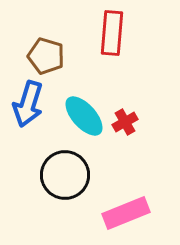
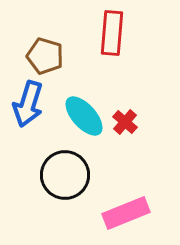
brown pentagon: moved 1 px left
red cross: rotated 20 degrees counterclockwise
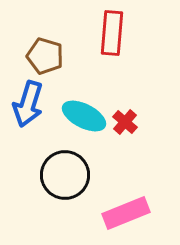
cyan ellipse: rotated 21 degrees counterclockwise
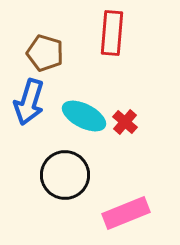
brown pentagon: moved 3 px up
blue arrow: moved 1 px right, 2 px up
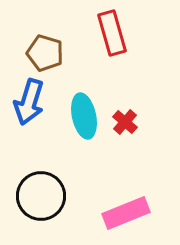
red rectangle: rotated 21 degrees counterclockwise
cyan ellipse: rotated 51 degrees clockwise
black circle: moved 24 px left, 21 px down
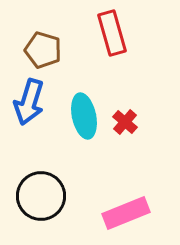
brown pentagon: moved 2 px left, 3 px up
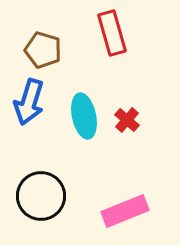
red cross: moved 2 px right, 2 px up
pink rectangle: moved 1 px left, 2 px up
